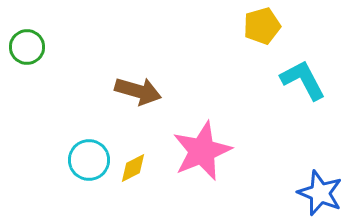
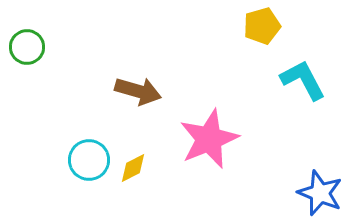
pink star: moved 7 px right, 12 px up
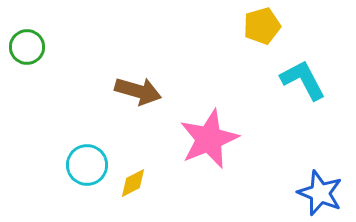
cyan circle: moved 2 px left, 5 px down
yellow diamond: moved 15 px down
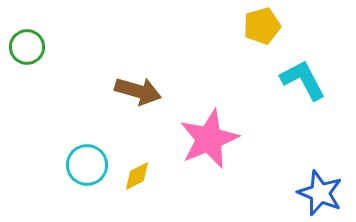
yellow diamond: moved 4 px right, 7 px up
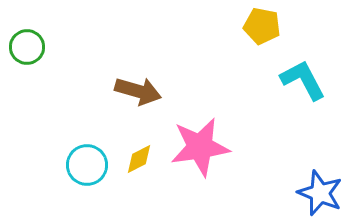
yellow pentagon: rotated 27 degrees clockwise
pink star: moved 9 px left, 8 px down; rotated 14 degrees clockwise
yellow diamond: moved 2 px right, 17 px up
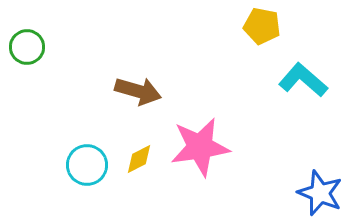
cyan L-shape: rotated 21 degrees counterclockwise
